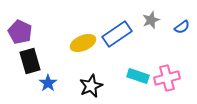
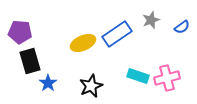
purple pentagon: rotated 20 degrees counterclockwise
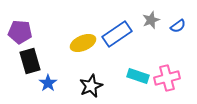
blue semicircle: moved 4 px left, 1 px up
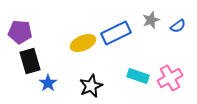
blue rectangle: moved 1 px left, 1 px up; rotated 8 degrees clockwise
pink cross: moved 3 px right; rotated 15 degrees counterclockwise
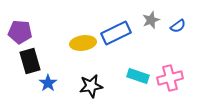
yellow ellipse: rotated 15 degrees clockwise
pink cross: rotated 15 degrees clockwise
black star: rotated 15 degrees clockwise
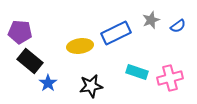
yellow ellipse: moved 3 px left, 3 px down
black rectangle: rotated 35 degrees counterclockwise
cyan rectangle: moved 1 px left, 4 px up
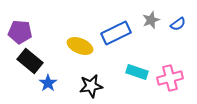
blue semicircle: moved 2 px up
yellow ellipse: rotated 30 degrees clockwise
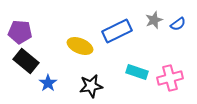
gray star: moved 3 px right
blue rectangle: moved 1 px right, 2 px up
black rectangle: moved 4 px left
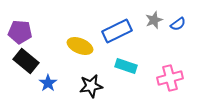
cyan rectangle: moved 11 px left, 6 px up
